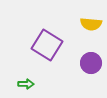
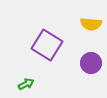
green arrow: rotated 28 degrees counterclockwise
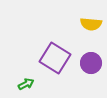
purple square: moved 8 px right, 13 px down
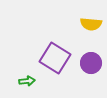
green arrow: moved 1 px right, 3 px up; rotated 21 degrees clockwise
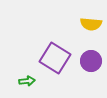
purple circle: moved 2 px up
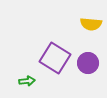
purple circle: moved 3 px left, 2 px down
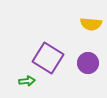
purple square: moved 7 px left
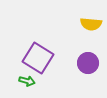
purple square: moved 10 px left
green arrow: rotated 21 degrees clockwise
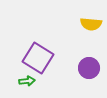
purple circle: moved 1 px right, 5 px down
green arrow: rotated 21 degrees counterclockwise
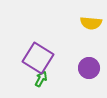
yellow semicircle: moved 1 px up
green arrow: moved 14 px right, 2 px up; rotated 56 degrees counterclockwise
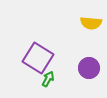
green arrow: moved 7 px right
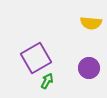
purple square: moved 2 px left; rotated 28 degrees clockwise
green arrow: moved 1 px left, 2 px down
